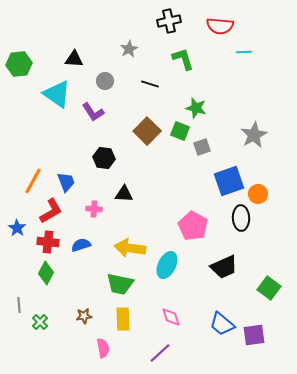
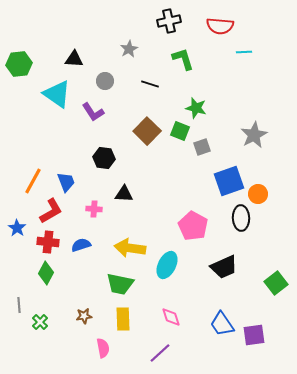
green square at (269, 288): moved 7 px right, 5 px up; rotated 15 degrees clockwise
blue trapezoid at (222, 324): rotated 16 degrees clockwise
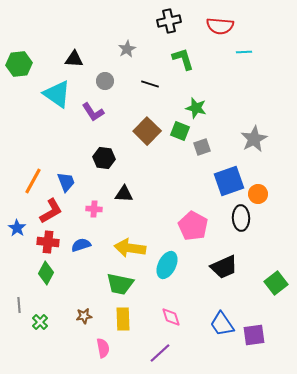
gray star at (129, 49): moved 2 px left
gray star at (254, 135): moved 4 px down
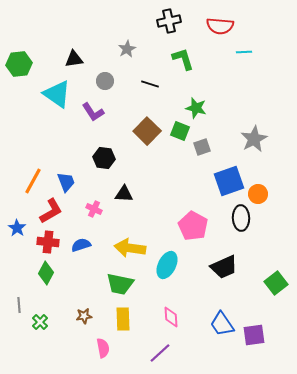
black triangle at (74, 59): rotated 12 degrees counterclockwise
pink cross at (94, 209): rotated 21 degrees clockwise
pink diamond at (171, 317): rotated 15 degrees clockwise
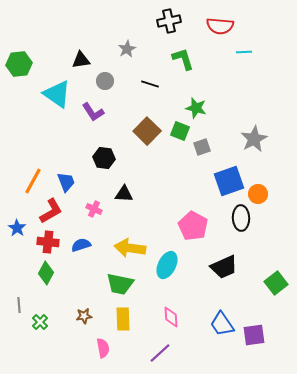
black triangle at (74, 59): moved 7 px right, 1 px down
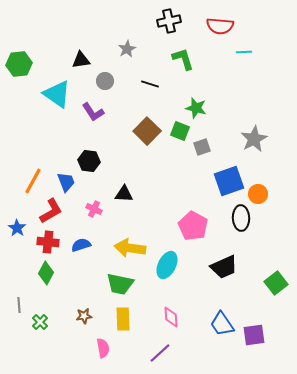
black hexagon at (104, 158): moved 15 px left, 3 px down
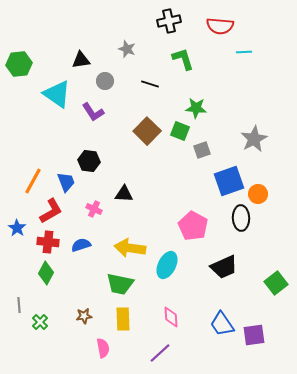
gray star at (127, 49): rotated 24 degrees counterclockwise
green star at (196, 108): rotated 10 degrees counterclockwise
gray square at (202, 147): moved 3 px down
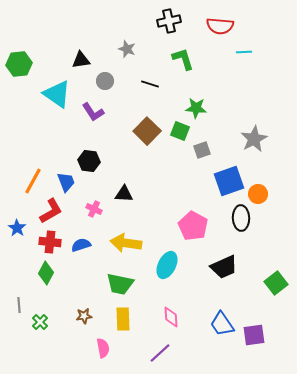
red cross at (48, 242): moved 2 px right
yellow arrow at (130, 248): moved 4 px left, 5 px up
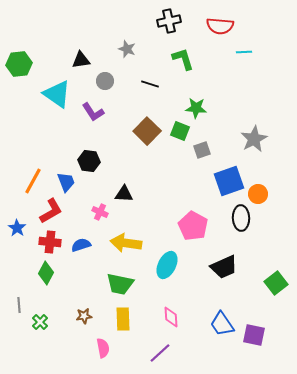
pink cross at (94, 209): moved 6 px right, 3 px down
purple square at (254, 335): rotated 20 degrees clockwise
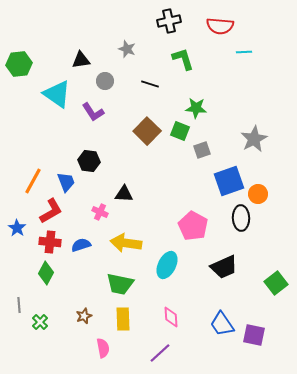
brown star at (84, 316): rotated 14 degrees counterclockwise
